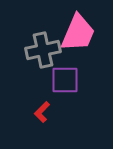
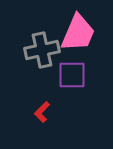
gray cross: moved 1 px left
purple square: moved 7 px right, 5 px up
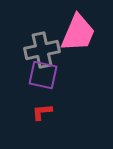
purple square: moved 29 px left; rotated 12 degrees clockwise
red L-shape: rotated 40 degrees clockwise
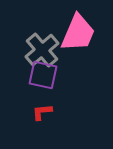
gray cross: rotated 28 degrees counterclockwise
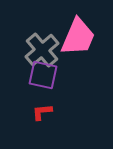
pink trapezoid: moved 4 px down
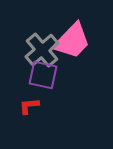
pink trapezoid: moved 6 px left, 4 px down; rotated 21 degrees clockwise
red L-shape: moved 13 px left, 6 px up
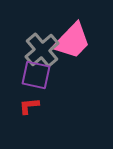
purple square: moved 7 px left
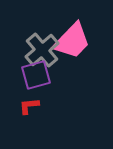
purple square: rotated 28 degrees counterclockwise
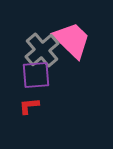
pink trapezoid: moved 1 px up; rotated 90 degrees counterclockwise
purple square: rotated 12 degrees clockwise
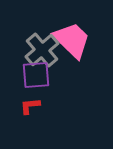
red L-shape: moved 1 px right
